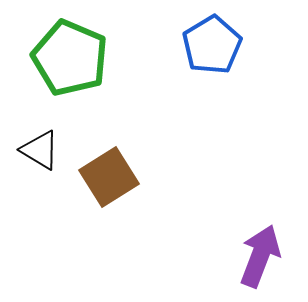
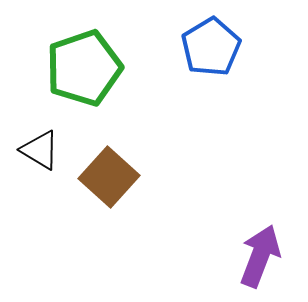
blue pentagon: moved 1 px left, 2 px down
green pentagon: moved 14 px right, 10 px down; rotated 30 degrees clockwise
brown square: rotated 16 degrees counterclockwise
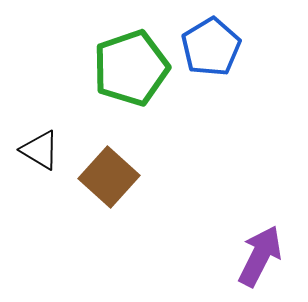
green pentagon: moved 47 px right
purple arrow: rotated 6 degrees clockwise
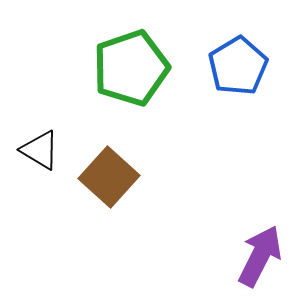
blue pentagon: moved 27 px right, 19 px down
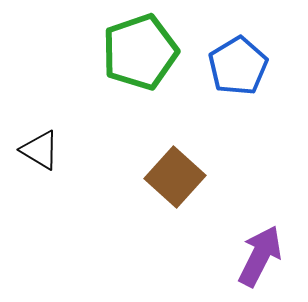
green pentagon: moved 9 px right, 16 px up
brown square: moved 66 px right
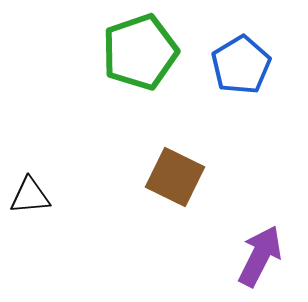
blue pentagon: moved 3 px right, 1 px up
black triangle: moved 10 px left, 46 px down; rotated 36 degrees counterclockwise
brown square: rotated 16 degrees counterclockwise
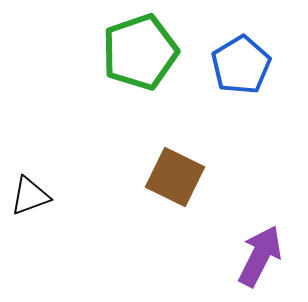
black triangle: rotated 15 degrees counterclockwise
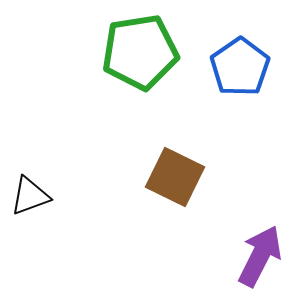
green pentagon: rotated 10 degrees clockwise
blue pentagon: moved 1 px left, 2 px down; rotated 4 degrees counterclockwise
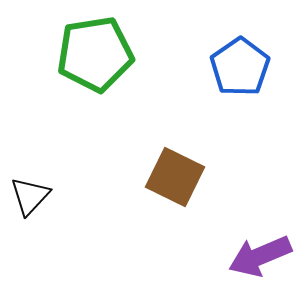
green pentagon: moved 45 px left, 2 px down
black triangle: rotated 27 degrees counterclockwise
purple arrow: rotated 140 degrees counterclockwise
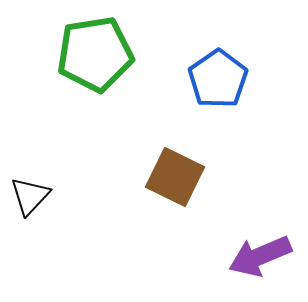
blue pentagon: moved 22 px left, 12 px down
